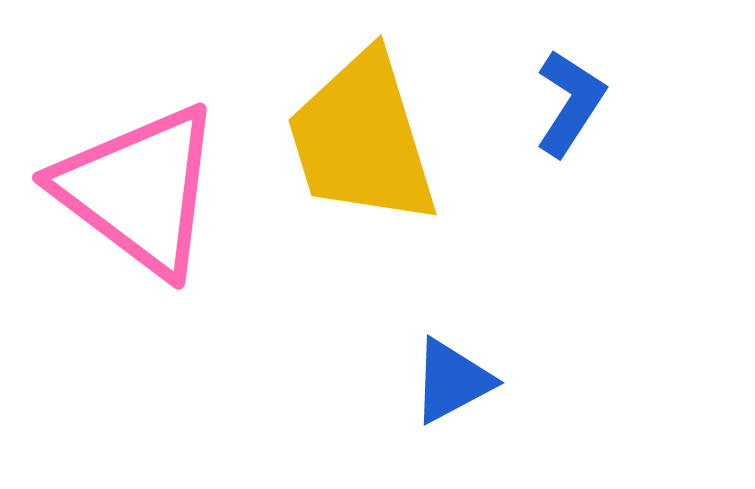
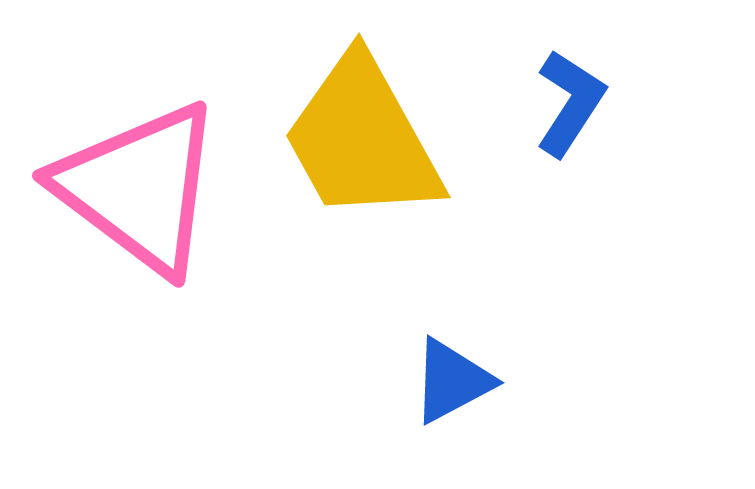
yellow trapezoid: rotated 12 degrees counterclockwise
pink triangle: moved 2 px up
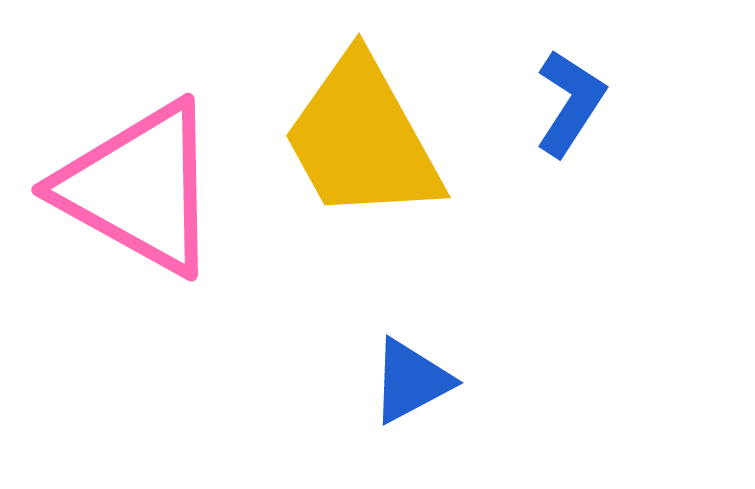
pink triangle: rotated 8 degrees counterclockwise
blue triangle: moved 41 px left
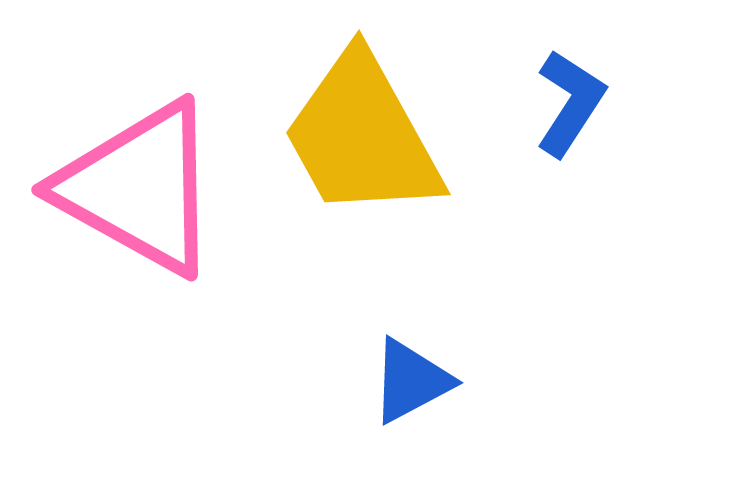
yellow trapezoid: moved 3 px up
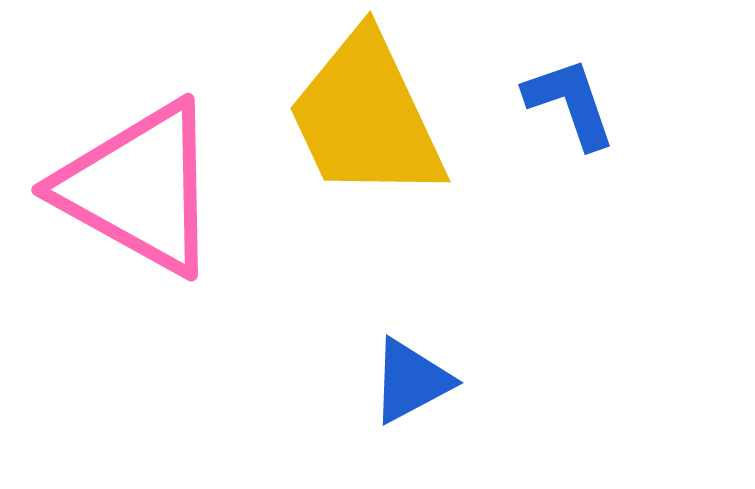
blue L-shape: rotated 52 degrees counterclockwise
yellow trapezoid: moved 4 px right, 19 px up; rotated 4 degrees clockwise
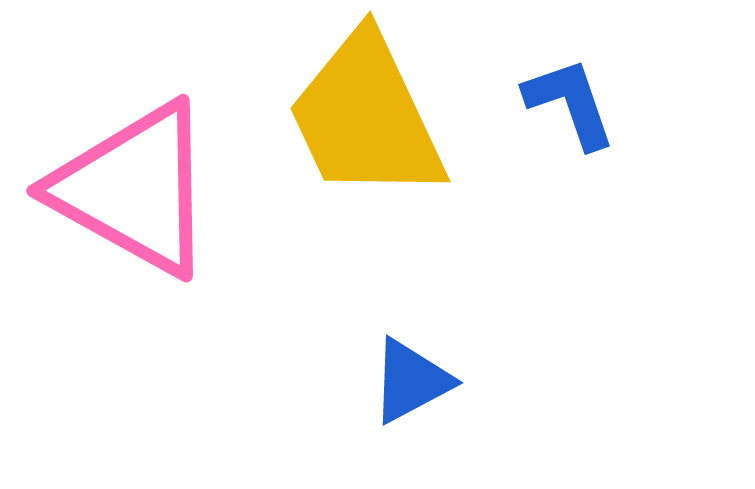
pink triangle: moved 5 px left, 1 px down
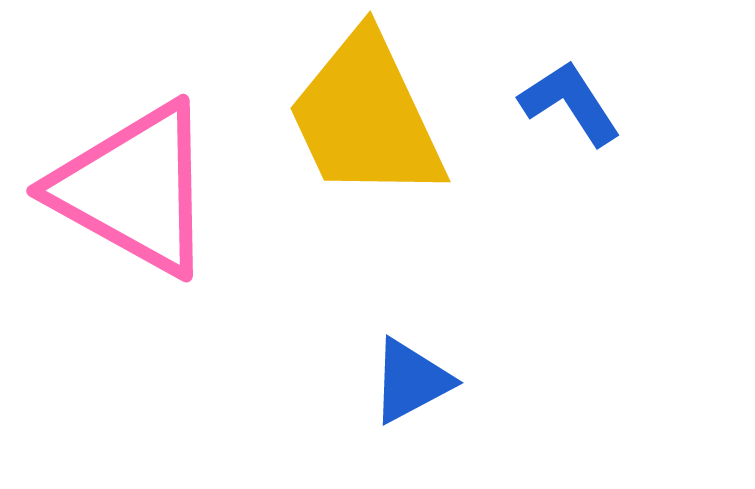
blue L-shape: rotated 14 degrees counterclockwise
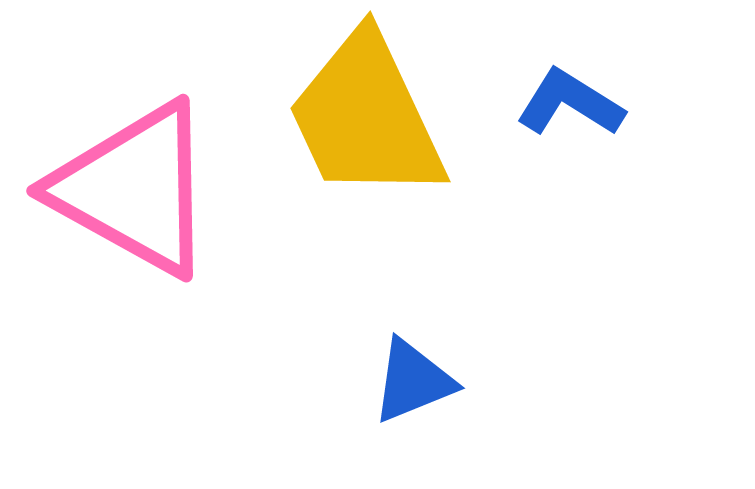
blue L-shape: rotated 25 degrees counterclockwise
blue triangle: moved 2 px right; rotated 6 degrees clockwise
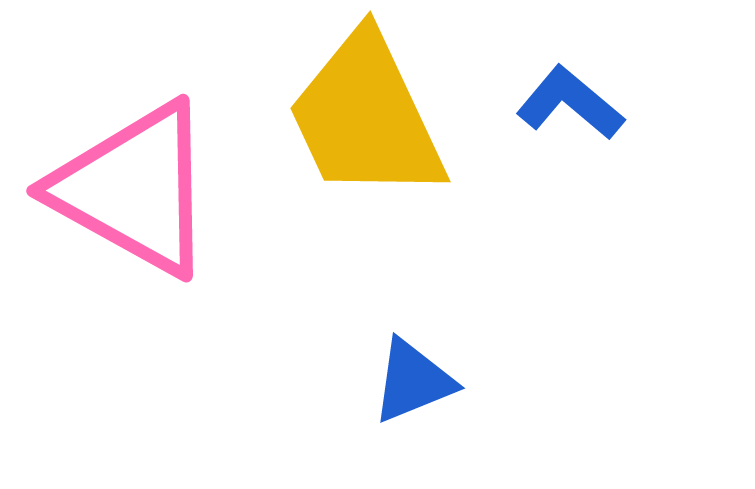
blue L-shape: rotated 8 degrees clockwise
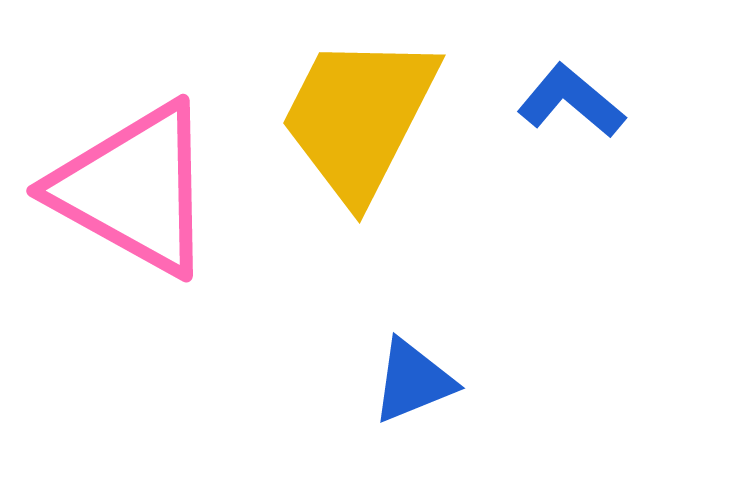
blue L-shape: moved 1 px right, 2 px up
yellow trapezoid: moved 7 px left; rotated 52 degrees clockwise
